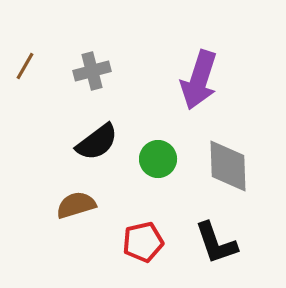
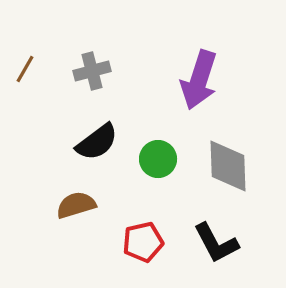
brown line: moved 3 px down
black L-shape: rotated 9 degrees counterclockwise
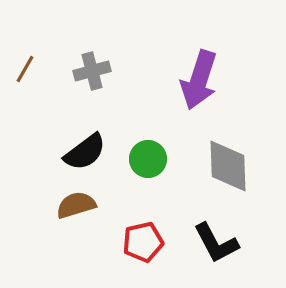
black semicircle: moved 12 px left, 10 px down
green circle: moved 10 px left
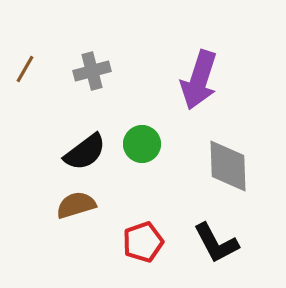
green circle: moved 6 px left, 15 px up
red pentagon: rotated 6 degrees counterclockwise
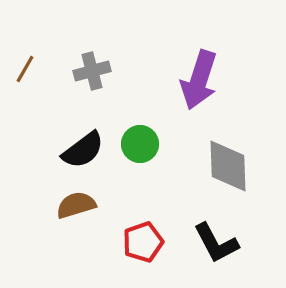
green circle: moved 2 px left
black semicircle: moved 2 px left, 2 px up
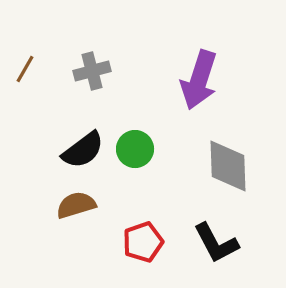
green circle: moved 5 px left, 5 px down
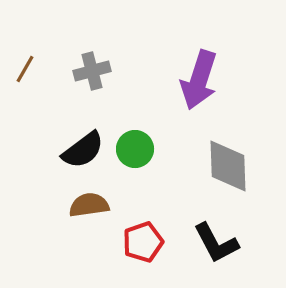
brown semicircle: moved 13 px right; rotated 9 degrees clockwise
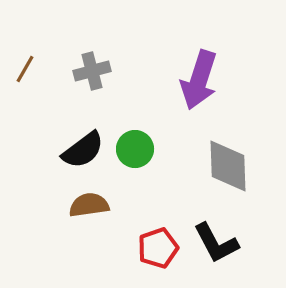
red pentagon: moved 15 px right, 6 px down
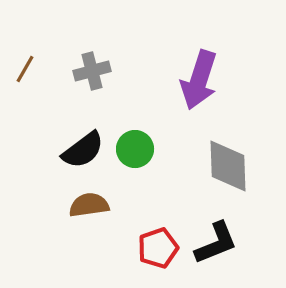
black L-shape: rotated 84 degrees counterclockwise
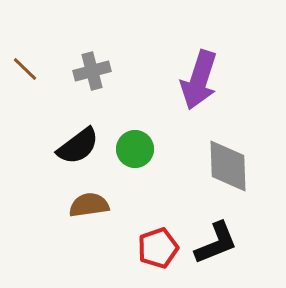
brown line: rotated 76 degrees counterclockwise
black semicircle: moved 5 px left, 4 px up
